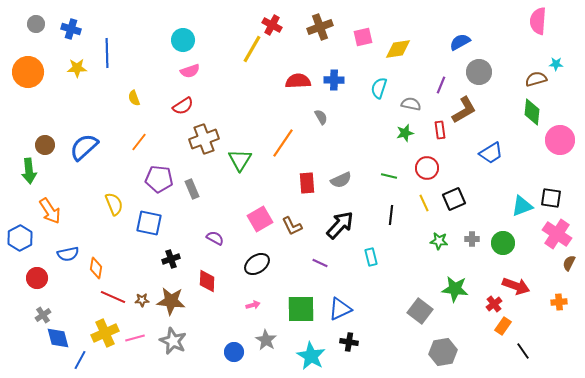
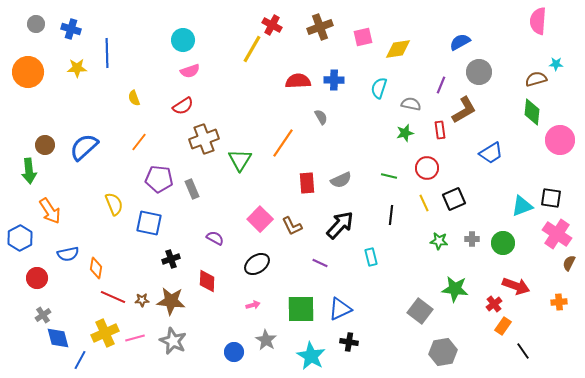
pink square at (260, 219): rotated 15 degrees counterclockwise
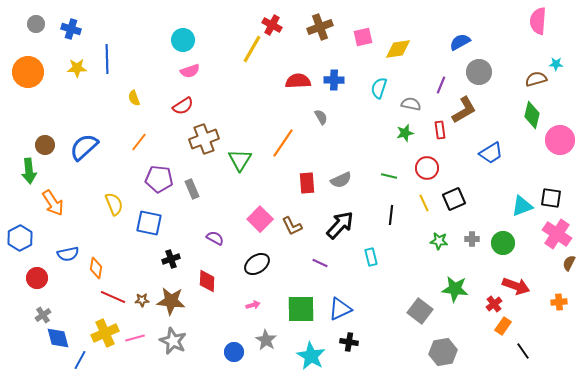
blue line at (107, 53): moved 6 px down
green diamond at (532, 112): moved 3 px down; rotated 8 degrees clockwise
orange arrow at (50, 211): moved 3 px right, 8 px up
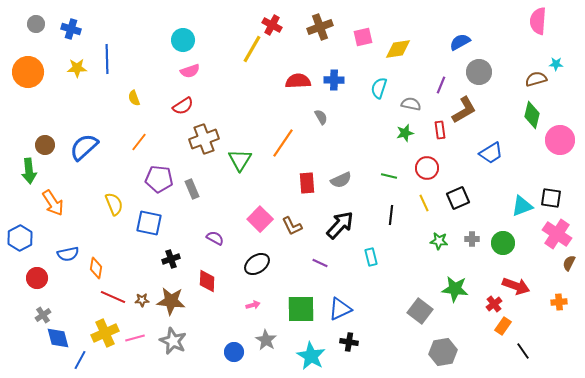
black square at (454, 199): moved 4 px right, 1 px up
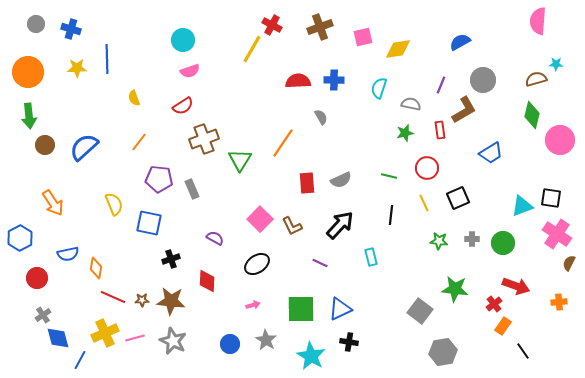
gray circle at (479, 72): moved 4 px right, 8 px down
green arrow at (29, 171): moved 55 px up
blue circle at (234, 352): moved 4 px left, 8 px up
